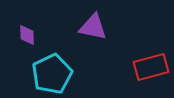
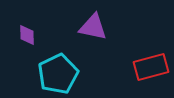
cyan pentagon: moved 6 px right
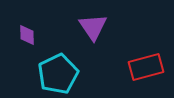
purple triangle: rotated 44 degrees clockwise
red rectangle: moved 5 px left
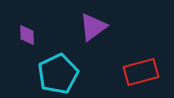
purple triangle: rotated 28 degrees clockwise
red rectangle: moved 5 px left, 5 px down
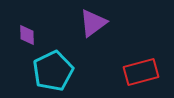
purple triangle: moved 4 px up
cyan pentagon: moved 5 px left, 3 px up
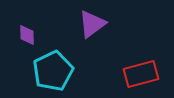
purple triangle: moved 1 px left, 1 px down
red rectangle: moved 2 px down
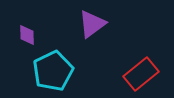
red rectangle: rotated 24 degrees counterclockwise
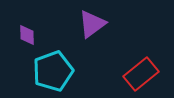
cyan pentagon: rotated 6 degrees clockwise
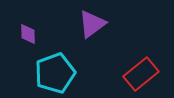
purple diamond: moved 1 px right, 1 px up
cyan pentagon: moved 2 px right, 2 px down
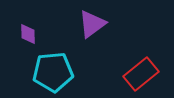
cyan pentagon: moved 2 px left, 1 px up; rotated 15 degrees clockwise
